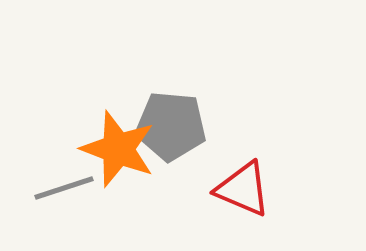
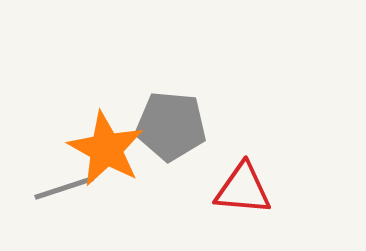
orange star: moved 12 px left; rotated 8 degrees clockwise
red triangle: rotated 18 degrees counterclockwise
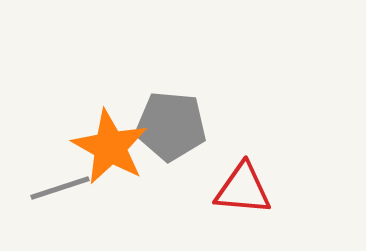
orange star: moved 4 px right, 2 px up
gray line: moved 4 px left
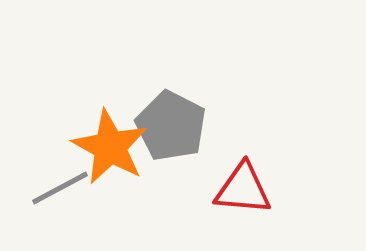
gray pentagon: rotated 22 degrees clockwise
gray line: rotated 10 degrees counterclockwise
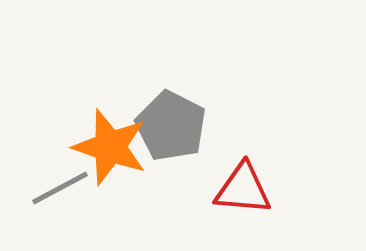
orange star: rotated 10 degrees counterclockwise
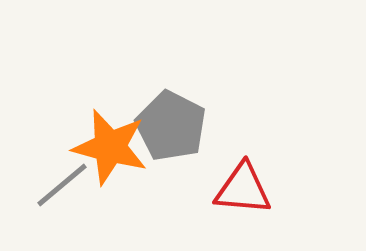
orange star: rotated 4 degrees counterclockwise
gray line: moved 2 px right, 3 px up; rotated 12 degrees counterclockwise
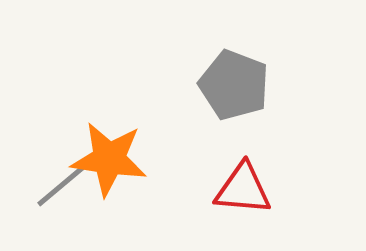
gray pentagon: moved 63 px right, 41 px up; rotated 6 degrees counterclockwise
orange star: moved 1 px left, 12 px down; rotated 6 degrees counterclockwise
